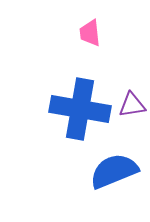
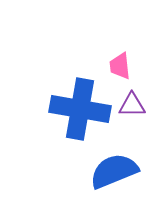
pink trapezoid: moved 30 px right, 33 px down
purple triangle: rotated 8 degrees clockwise
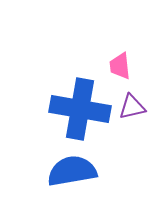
purple triangle: moved 2 px down; rotated 12 degrees counterclockwise
blue semicircle: moved 42 px left; rotated 12 degrees clockwise
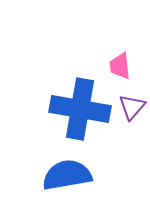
purple triangle: rotated 36 degrees counterclockwise
blue semicircle: moved 5 px left, 4 px down
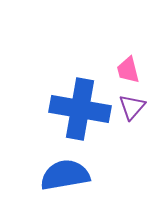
pink trapezoid: moved 8 px right, 4 px down; rotated 8 degrees counterclockwise
blue semicircle: moved 2 px left
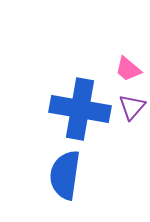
pink trapezoid: moved 1 px up; rotated 36 degrees counterclockwise
blue semicircle: rotated 72 degrees counterclockwise
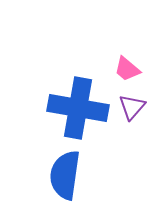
pink trapezoid: moved 1 px left
blue cross: moved 2 px left, 1 px up
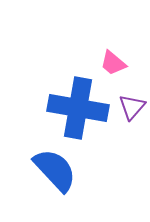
pink trapezoid: moved 14 px left, 6 px up
blue semicircle: moved 10 px left, 5 px up; rotated 129 degrees clockwise
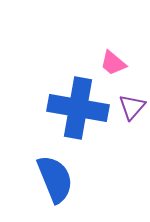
blue semicircle: moved 9 px down; rotated 21 degrees clockwise
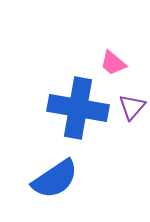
blue semicircle: rotated 78 degrees clockwise
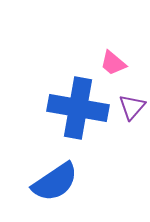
blue semicircle: moved 3 px down
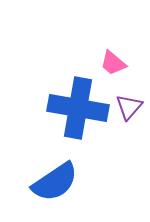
purple triangle: moved 3 px left
